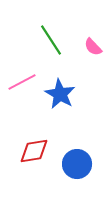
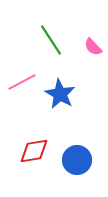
blue circle: moved 4 px up
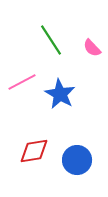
pink semicircle: moved 1 px left, 1 px down
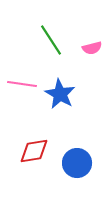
pink semicircle: rotated 60 degrees counterclockwise
pink line: moved 2 px down; rotated 36 degrees clockwise
blue circle: moved 3 px down
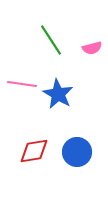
blue star: moved 2 px left
blue circle: moved 11 px up
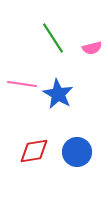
green line: moved 2 px right, 2 px up
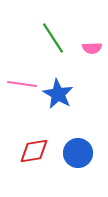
pink semicircle: rotated 12 degrees clockwise
blue circle: moved 1 px right, 1 px down
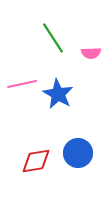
pink semicircle: moved 1 px left, 5 px down
pink line: rotated 20 degrees counterclockwise
red diamond: moved 2 px right, 10 px down
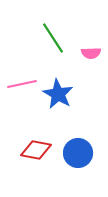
red diamond: moved 11 px up; rotated 20 degrees clockwise
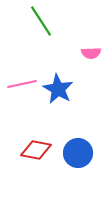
green line: moved 12 px left, 17 px up
blue star: moved 5 px up
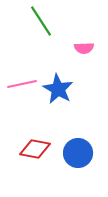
pink semicircle: moved 7 px left, 5 px up
red diamond: moved 1 px left, 1 px up
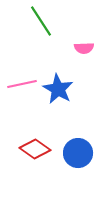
red diamond: rotated 24 degrees clockwise
